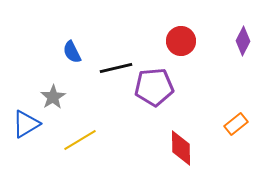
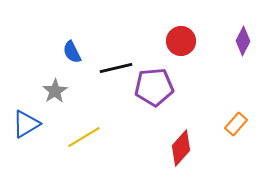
gray star: moved 2 px right, 6 px up
orange rectangle: rotated 10 degrees counterclockwise
yellow line: moved 4 px right, 3 px up
red diamond: rotated 42 degrees clockwise
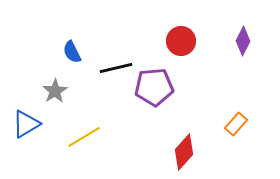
red diamond: moved 3 px right, 4 px down
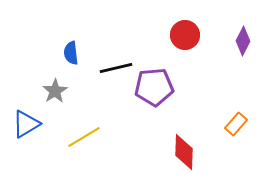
red circle: moved 4 px right, 6 px up
blue semicircle: moved 1 px left, 1 px down; rotated 20 degrees clockwise
red diamond: rotated 39 degrees counterclockwise
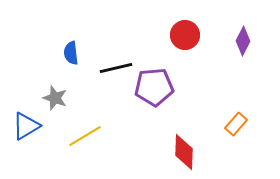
gray star: moved 7 px down; rotated 20 degrees counterclockwise
blue triangle: moved 2 px down
yellow line: moved 1 px right, 1 px up
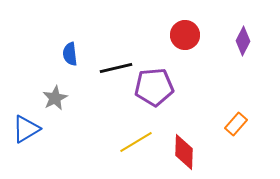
blue semicircle: moved 1 px left, 1 px down
gray star: rotated 25 degrees clockwise
blue triangle: moved 3 px down
yellow line: moved 51 px right, 6 px down
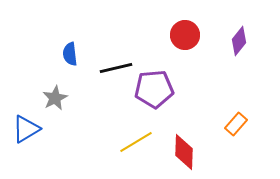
purple diamond: moved 4 px left; rotated 12 degrees clockwise
purple pentagon: moved 2 px down
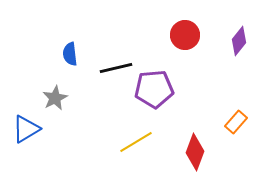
orange rectangle: moved 2 px up
red diamond: moved 11 px right; rotated 18 degrees clockwise
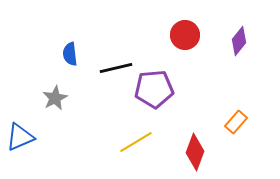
blue triangle: moved 6 px left, 8 px down; rotated 8 degrees clockwise
